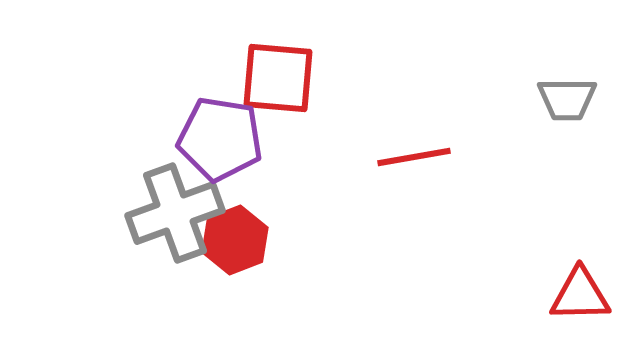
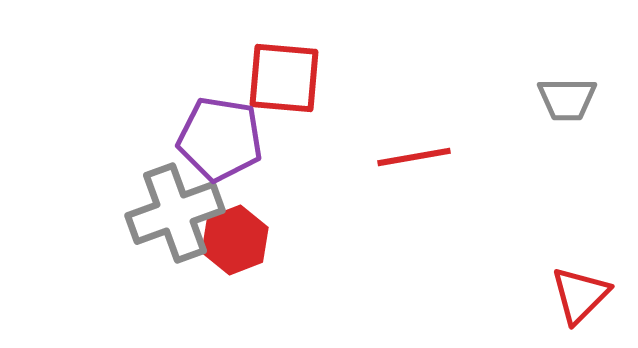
red square: moved 6 px right
red triangle: rotated 44 degrees counterclockwise
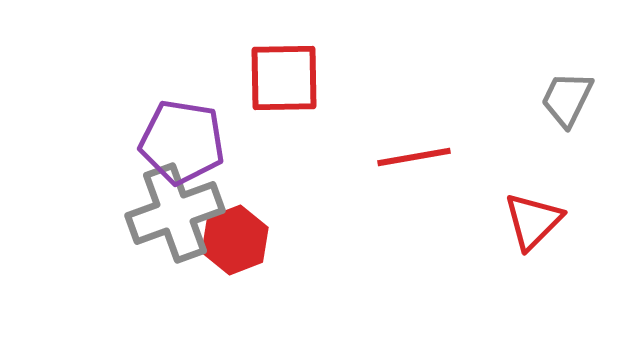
red square: rotated 6 degrees counterclockwise
gray trapezoid: rotated 116 degrees clockwise
purple pentagon: moved 38 px left, 3 px down
red triangle: moved 47 px left, 74 px up
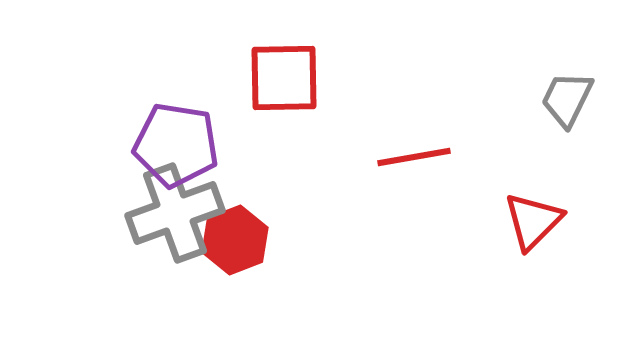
purple pentagon: moved 6 px left, 3 px down
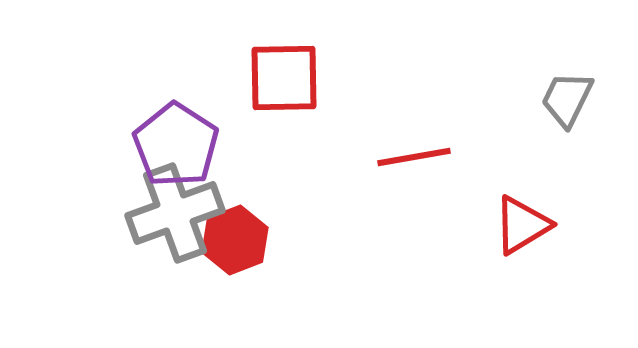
purple pentagon: rotated 24 degrees clockwise
red triangle: moved 11 px left, 4 px down; rotated 14 degrees clockwise
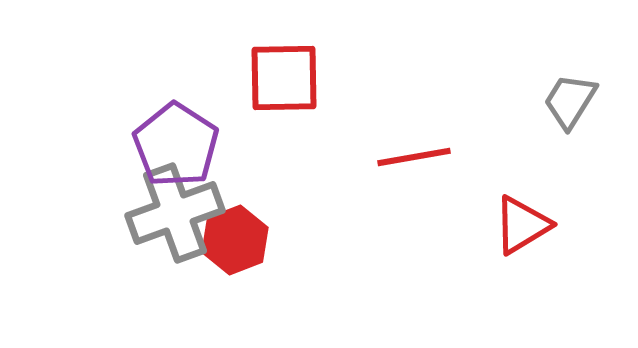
gray trapezoid: moved 3 px right, 2 px down; rotated 6 degrees clockwise
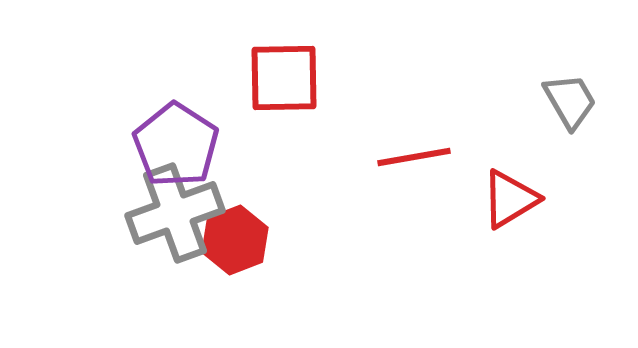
gray trapezoid: rotated 118 degrees clockwise
red triangle: moved 12 px left, 26 px up
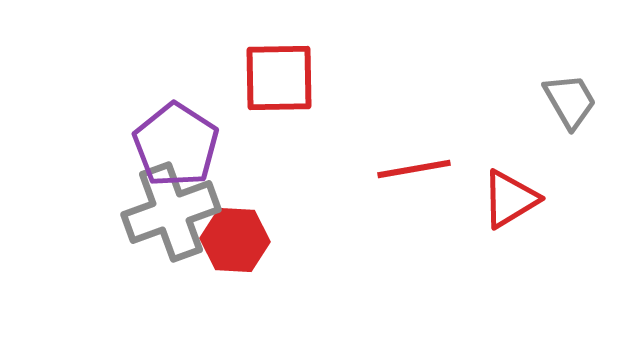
red square: moved 5 px left
red line: moved 12 px down
gray cross: moved 4 px left, 1 px up
red hexagon: rotated 24 degrees clockwise
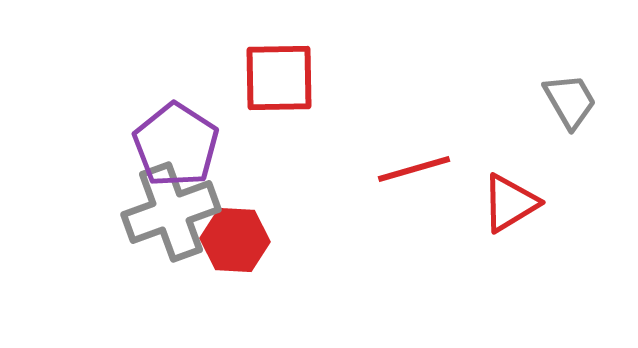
red line: rotated 6 degrees counterclockwise
red triangle: moved 4 px down
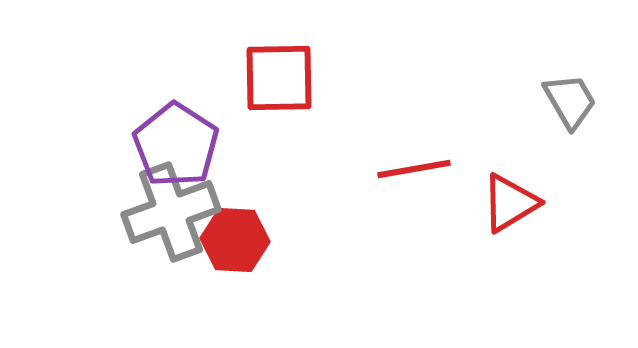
red line: rotated 6 degrees clockwise
